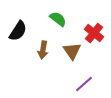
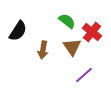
green semicircle: moved 9 px right, 2 px down
red cross: moved 2 px left, 1 px up
brown triangle: moved 4 px up
purple line: moved 9 px up
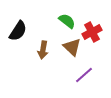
red cross: rotated 24 degrees clockwise
brown triangle: rotated 12 degrees counterclockwise
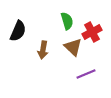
green semicircle: rotated 36 degrees clockwise
black semicircle: rotated 10 degrees counterclockwise
brown triangle: moved 1 px right
purple line: moved 2 px right, 1 px up; rotated 18 degrees clockwise
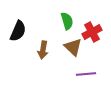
purple line: rotated 18 degrees clockwise
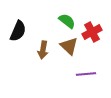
green semicircle: rotated 36 degrees counterclockwise
brown triangle: moved 4 px left, 1 px up
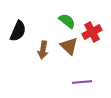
purple line: moved 4 px left, 8 px down
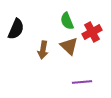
green semicircle: rotated 150 degrees counterclockwise
black semicircle: moved 2 px left, 2 px up
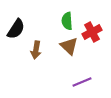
green semicircle: rotated 18 degrees clockwise
black semicircle: rotated 10 degrees clockwise
brown arrow: moved 7 px left
purple line: rotated 18 degrees counterclockwise
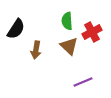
purple line: moved 1 px right
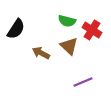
green semicircle: rotated 72 degrees counterclockwise
red cross: moved 2 px up; rotated 30 degrees counterclockwise
brown arrow: moved 5 px right, 3 px down; rotated 108 degrees clockwise
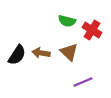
black semicircle: moved 1 px right, 26 px down
brown triangle: moved 6 px down
brown arrow: rotated 18 degrees counterclockwise
